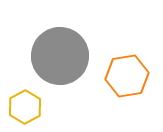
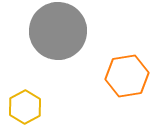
gray circle: moved 2 px left, 25 px up
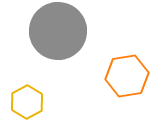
yellow hexagon: moved 2 px right, 5 px up
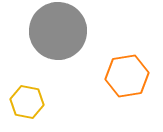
yellow hexagon: rotated 20 degrees counterclockwise
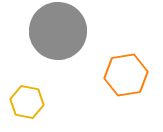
orange hexagon: moved 1 px left, 1 px up
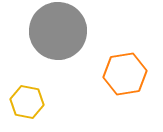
orange hexagon: moved 1 px left, 1 px up
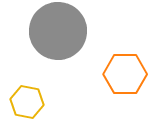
orange hexagon: rotated 9 degrees clockwise
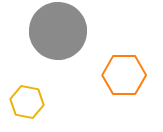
orange hexagon: moved 1 px left, 1 px down
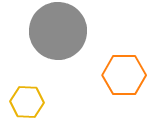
yellow hexagon: rotated 8 degrees counterclockwise
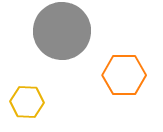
gray circle: moved 4 px right
